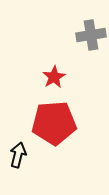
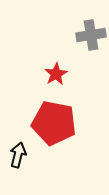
red star: moved 2 px right, 3 px up
red pentagon: rotated 15 degrees clockwise
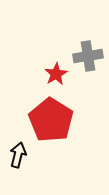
gray cross: moved 3 px left, 21 px down
red pentagon: moved 3 px left, 3 px up; rotated 21 degrees clockwise
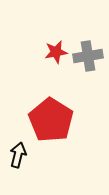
red star: moved 22 px up; rotated 20 degrees clockwise
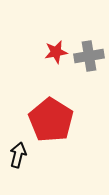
gray cross: moved 1 px right
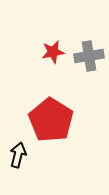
red star: moved 3 px left
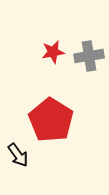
black arrow: rotated 130 degrees clockwise
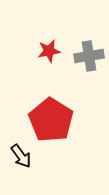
red star: moved 4 px left, 1 px up
black arrow: moved 3 px right, 1 px down
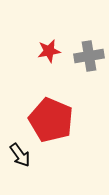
red pentagon: rotated 9 degrees counterclockwise
black arrow: moved 1 px left, 1 px up
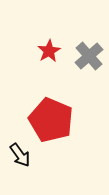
red star: rotated 20 degrees counterclockwise
gray cross: rotated 32 degrees counterclockwise
